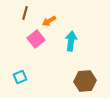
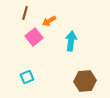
pink square: moved 2 px left, 2 px up
cyan square: moved 7 px right
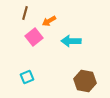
cyan arrow: rotated 96 degrees counterclockwise
brown hexagon: rotated 15 degrees clockwise
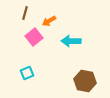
cyan square: moved 4 px up
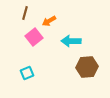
brown hexagon: moved 2 px right, 14 px up; rotated 15 degrees counterclockwise
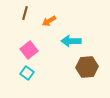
pink square: moved 5 px left, 13 px down
cyan square: rotated 32 degrees counterclockwise
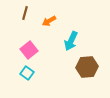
cyan arrow: rotated 66 degrees counterclockwise
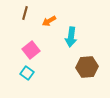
cyan arrow: moved 4 px up; rotated 18 degrees counterclockwise
pink square: moved 2 px right
